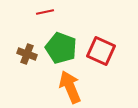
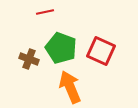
brown cross: moved 2 px right, 5 px down
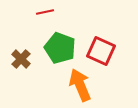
green pentagon: moved 1 px left
brown cross: moved 8 px left; rotated 24 degrees clockwise
orange arrow: moved 10 px right, 2 px up
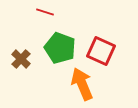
red line: rotated 30 degrees clockwise
orange arrow: moved 2 px right, 1 px up
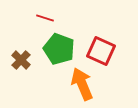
red line: moved 6 px down
green pentagon: moved 1 px left, 1 px down
brown cross: moved 1 px down
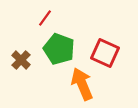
red line: rotated 72 degrees counterclockwise
red square: moved 4 px right, 2 px down
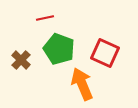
red line: rotated 42 degrees clockwise
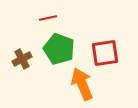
red line: moved 3 px right
red square: rotated 32 degrees counterclockwise
brown cross: moved 1 px right, 1 px up; rotated 18 degrees clockwise
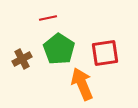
green pentagon: rotated 12 degrees clockwise
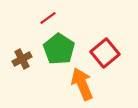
red line: rotated 24 degrees counterclockwise
red square: rotated 32 degrees counterclockwise
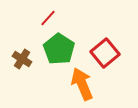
red line: rotated 12 degrees counterclockwise
brown cross: rotated 30 degrees counterclockwise
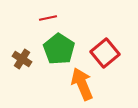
red line: rotated 36 degrees clockwise
